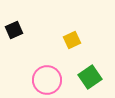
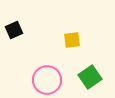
yellow square: rotated 18 degrees clockwise
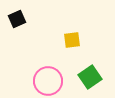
black square: moved 3 px right, 11 px up
pink circle: moved 1 px right, 1 px down
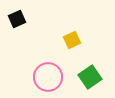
yellow square: rotated 18 degrees counterclockwise
pink circle: moved 4 px up
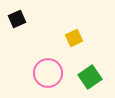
yellow square: moved 2 px right, 2 px up
pink circle: moved 4 px up
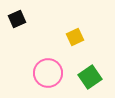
yellow square: moved 1 px right, 1 px up
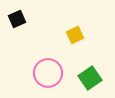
yellow square: moved 2 px up
green square: moved 1 px down
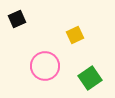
pink circle: moved 3 px left, 7 px up
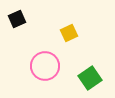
yellow square: moved 6 px left, 2 px up
